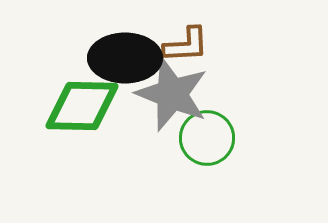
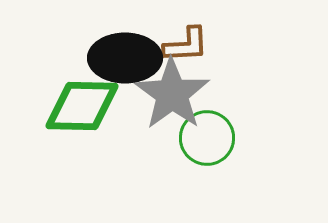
gray star: rotated 14 degrees clockwise
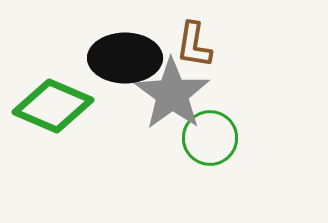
brown L-shape: moved 8 px right; rotated 102 degrees clockwise
green diamond: moved 29 px left; rotated 22 degrees clockwise
green circle: moved 3 px right
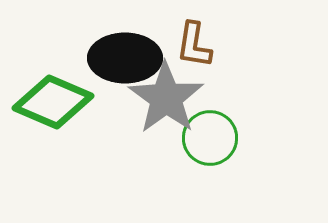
gray star: moved 6 px left, 4 px down
green diamond: moved 4 px up
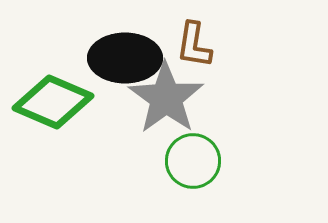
green circle: moved 17 px left, 23 px down
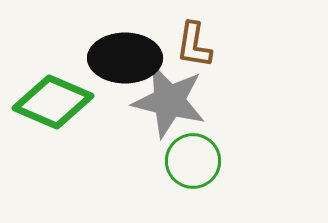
gray star: moved 3 px right, 3 px down; rotated 22 degrees counterclockwise
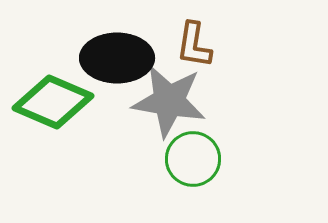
black ellipse: moved 8 px left
gray star: rotated 4 degrees counterclockwise
green circle: moved 2 px up
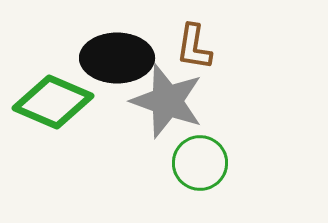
brown L-shape: moved 2 px down
gray star: moved 2 px left; rotated 10 degrees clockwise
green circle: moved 7 px right, 4 px down
